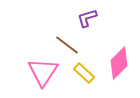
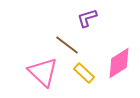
pink diamond: rotated 12 degrees clockwise
pink triangle: rotated 20 degrees counterclockwise
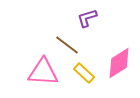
pink triangle: rotated 40 degrees counterclockwise
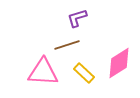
purple L-shape: moved 10 px left
brown line: rotated 55 degrees counterclockwise
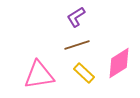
purple L-shape: moved 1 px left, 1 px up; rotated 15 degrees counterclockwise
brown line: moved 10 px right
pink triangle: moved 4 px left, 3 px down; rotated 12 degrees counterclockwise
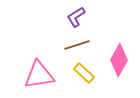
pink diamond: moved 3 px up; rotated 28 degrees counterclockwise
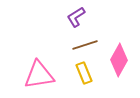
brown line: moved 8 px right
yellow rectangle: rotated 25 degrees clockwise
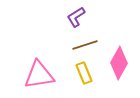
pink diamond: moved 3 px down
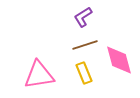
purple L-shape: moved 7 px right
pink diamond: moved 3 px up; rotated 44 degrees counterclockwise
